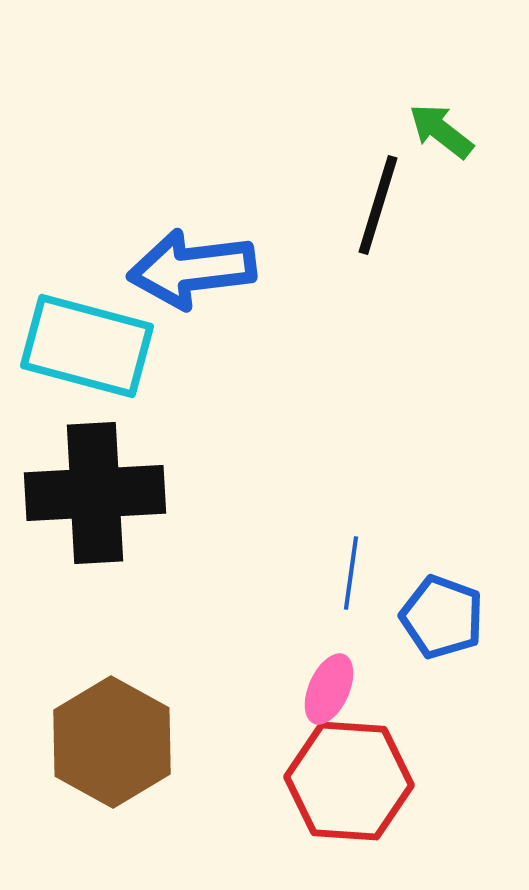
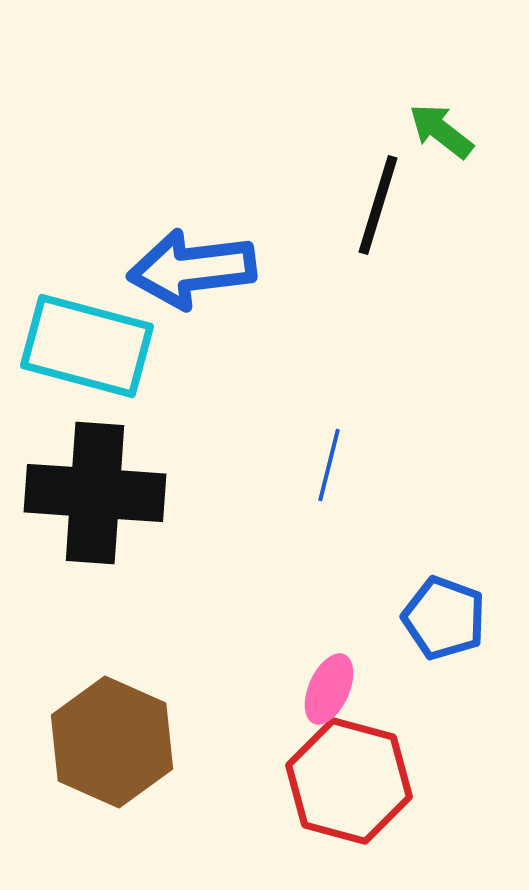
black cross: rotated 7 degrees clockwise
blue line: moved 22 px left, 108 px up; rotated 6 degrees clockwise
blue pentagon: moved 2 px right, 1 px down
brown hexagon: rotated 5 degrees counterclockwise
red hexagon: rotated 11 degrees clockwise
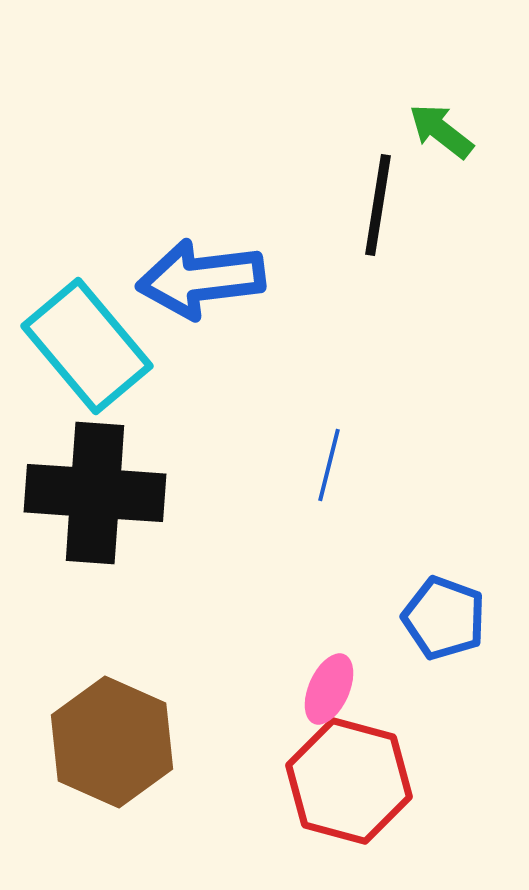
black line: rotated 8 degrees counterclockwise
blue arrow: moved 9 px right, 10 px down
cyan rectangle: rotated 35 degrees clockwise
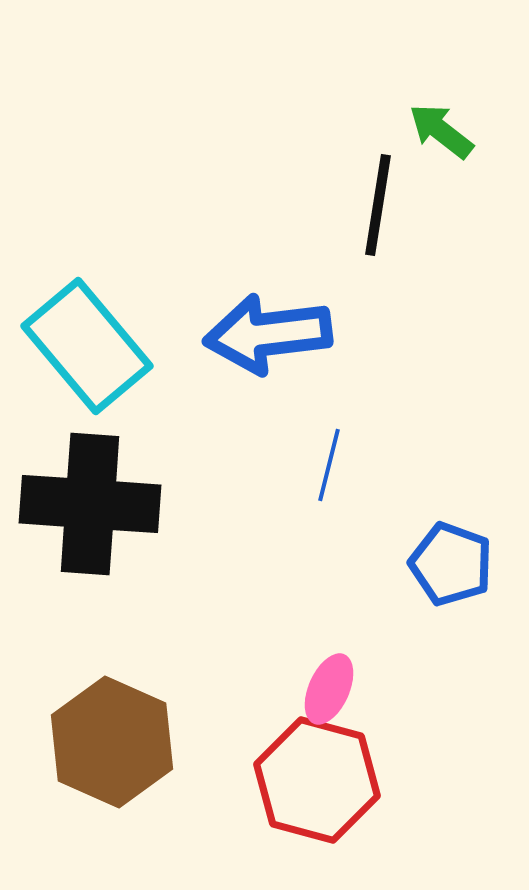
blue arrow: moved 67 px right, 55 px down
black cross: moved 5 px left, 11 px down
blue pentagon: moved 7 px right, 54 px up
red hexagon: moved 32 px left, 1 px up
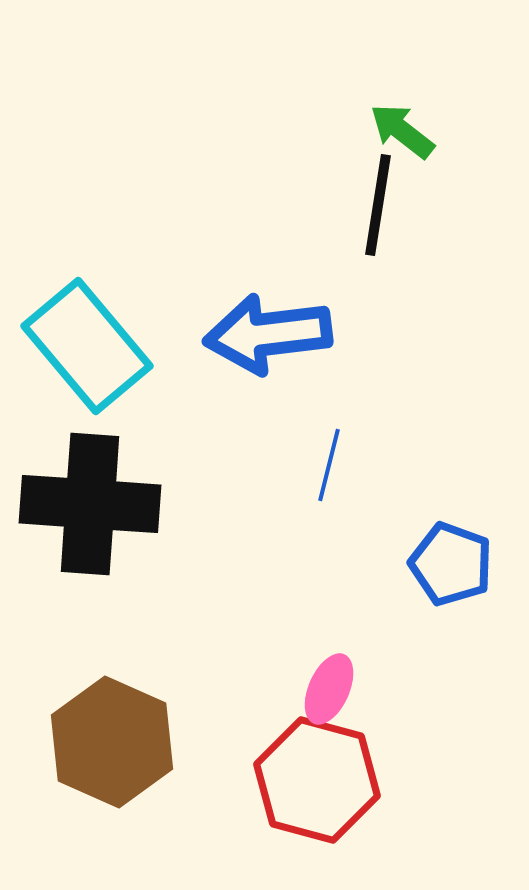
green arrow: moved 39 px left
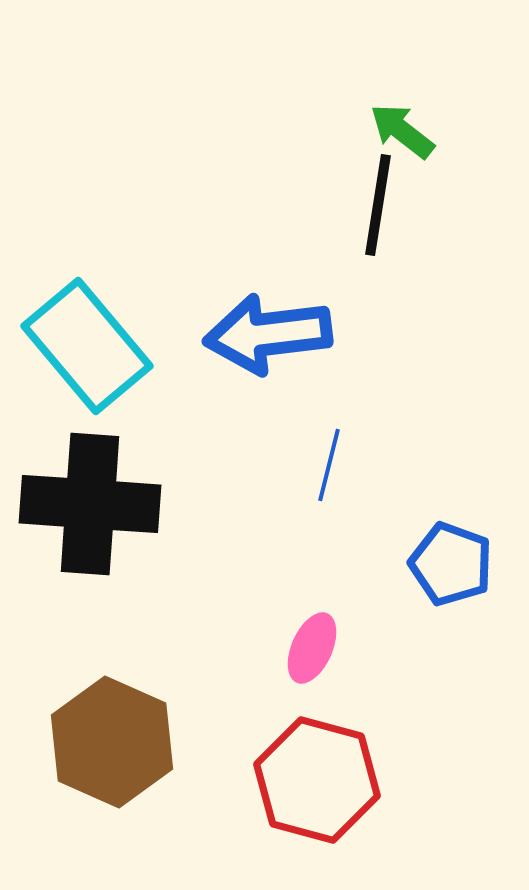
pink ellipse: moved 17 px left, 41 px up
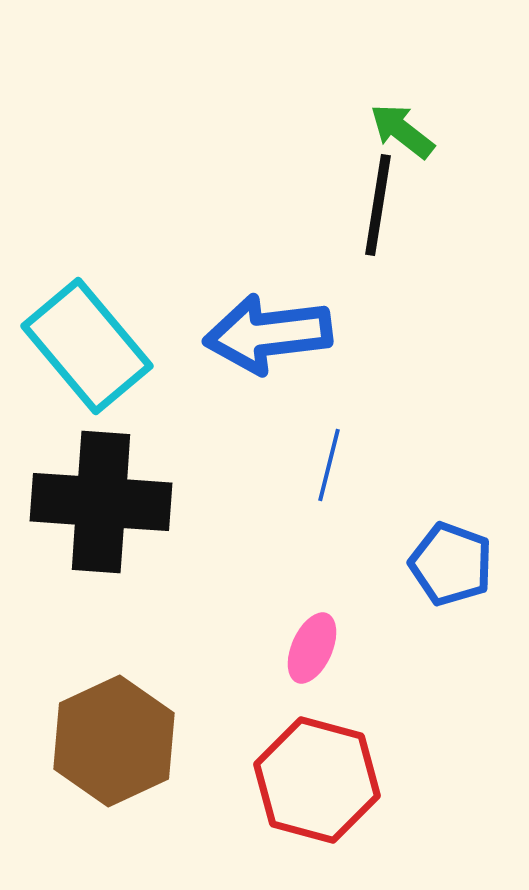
black cross: moved 11 px right, 2 px up
brown hexagon: moved 2 px right, 1 px up; rotated 11 degrees clockwise
